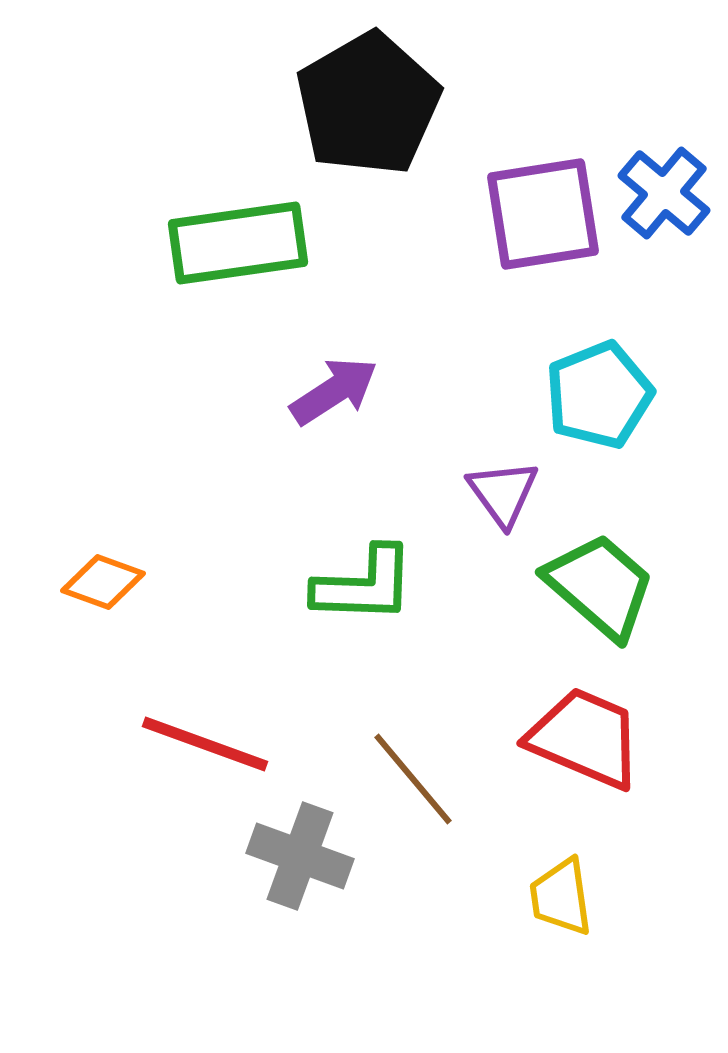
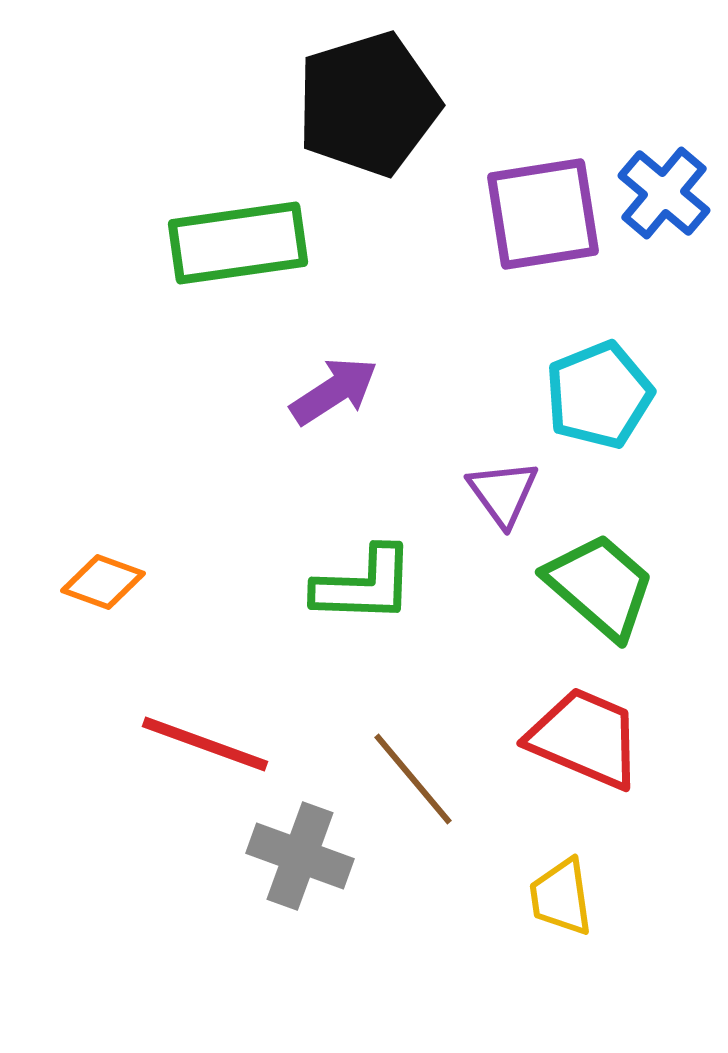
black pentagon: rotated 13 degrees clockwise
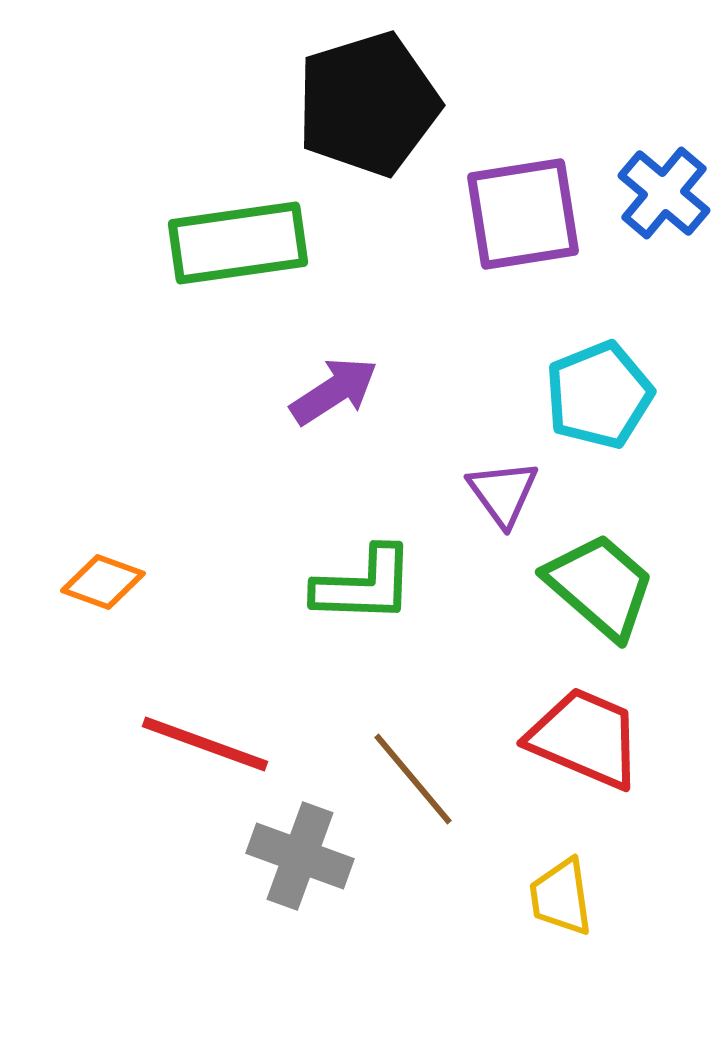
purple square: moved 20 px left
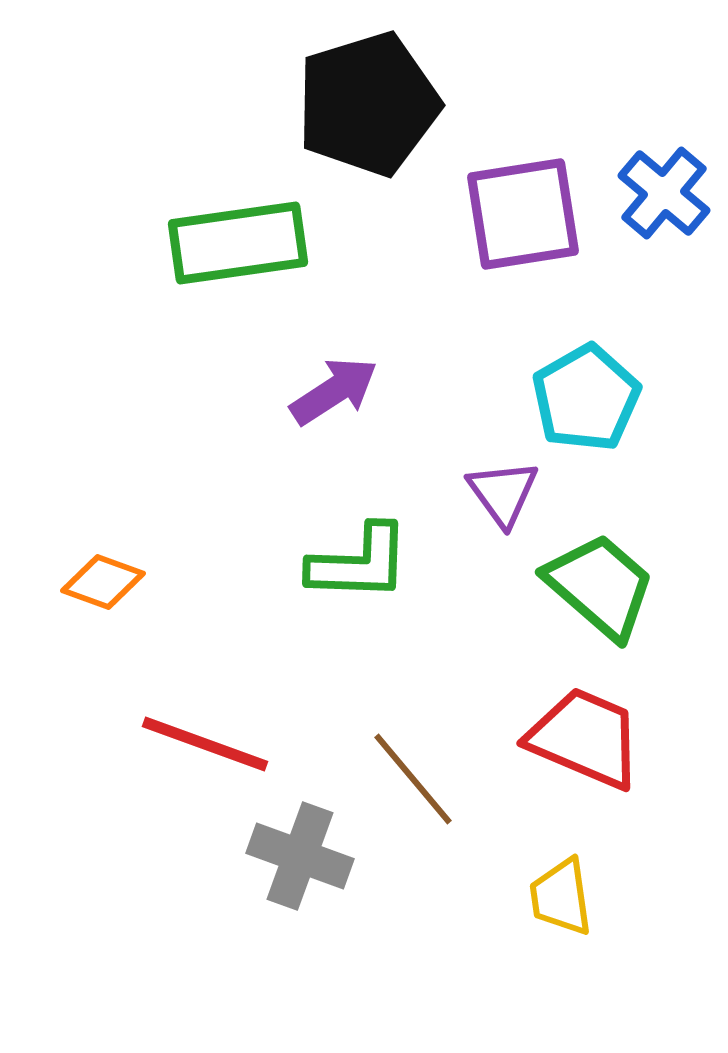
cyan pentagon: moved 13 px left, 3 px down; rotated 8 degrees counterclockwise
green L-shape: moved 5 px left, 22 px up
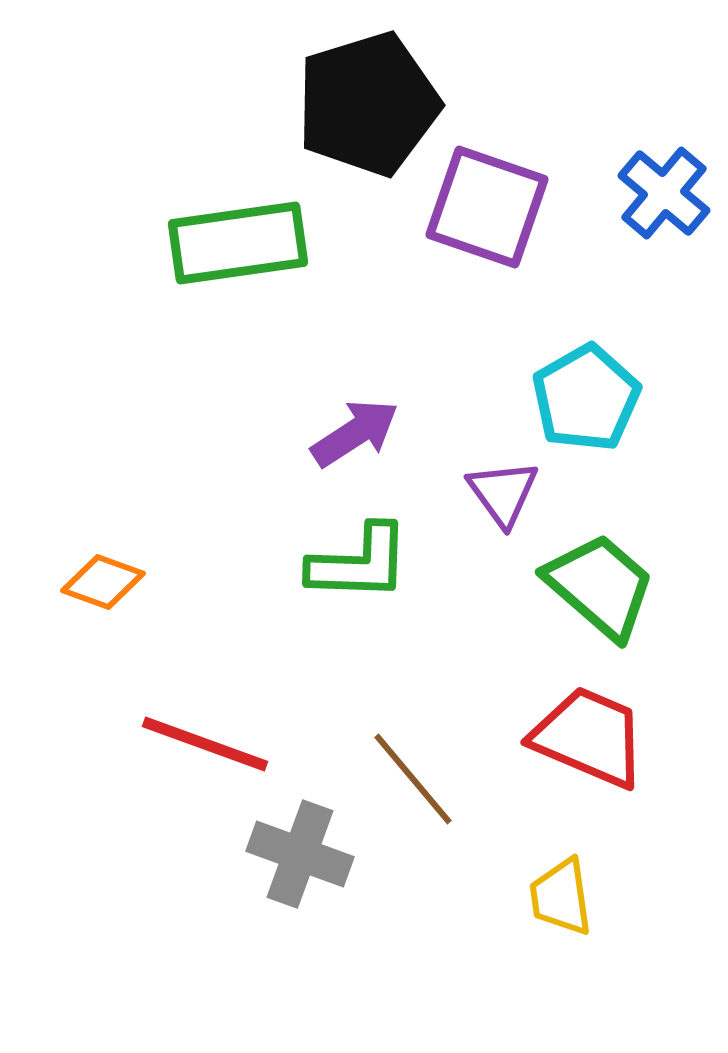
purple square: moved 36 px left, 7 px up; rotated 28 degrees clockwise
purple arrow: moved 21 px right, 42 px down
red trapezoid: moved 4 px right, 1 px up
gray cross: moved 2 px up
